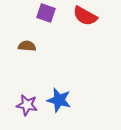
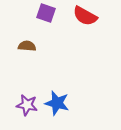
blue star: moved 2 px left, 3 px down
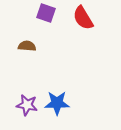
red semicircle: moved 2 px left, 2 px down; rotated 30 degrees clockwise
blue star: rotated 15 degrees counterclockwise
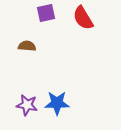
purple square: rotated 30 degrees counterclockwise
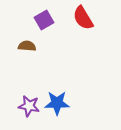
purple square: moved 2 px left, 7 px down; rotated 18 degrees counterclockwise
purple star: moved 2 px right, 1 px down
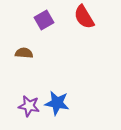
red semicircle: moved 1 px right, 1 px up
brown semicircle: moved 3 px left, 7 px down
blue star: rotated 10 degrees clockwise
